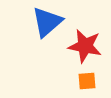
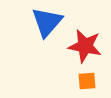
blue triangle: rotated 8 degrees counterclockwise
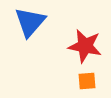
blue triangle: moved 17 px left
